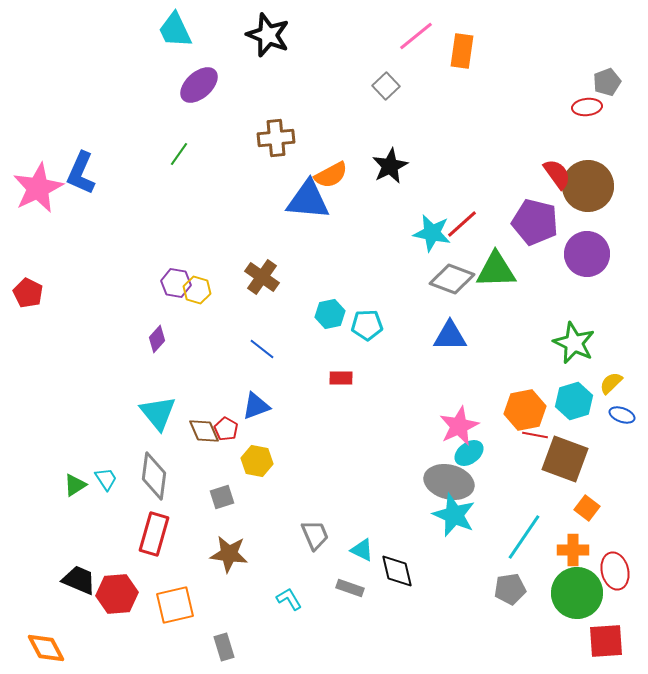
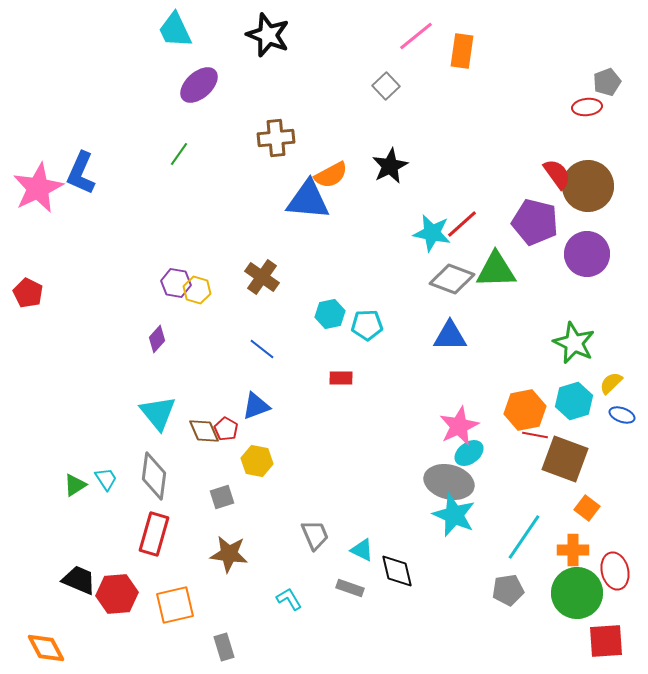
gray pentagon at (510, 589): moved 2 px left, 1 px down
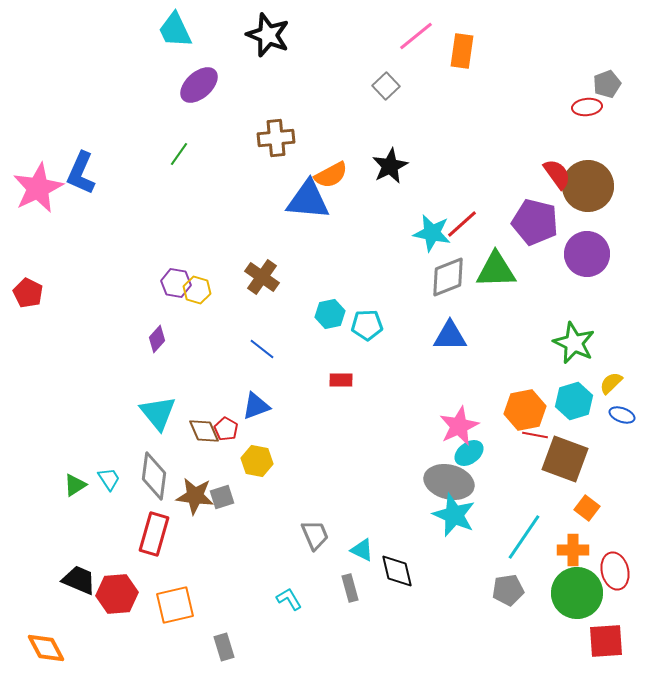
gray pentagon at (607, 82): moved 2 px down
gray diamond at (452, 279): moved 4 px left, 2 px up; rotated 42 degrees counterclockwise
red rectangle at (341, 378): moved 2 px down
cyan trapezoid at (106, 479): moved 3 px right
brown star at (229, 554): moved 34 px left, 58 px up
gray rectangle at (350, 588): rotated 56 degrees clockwise
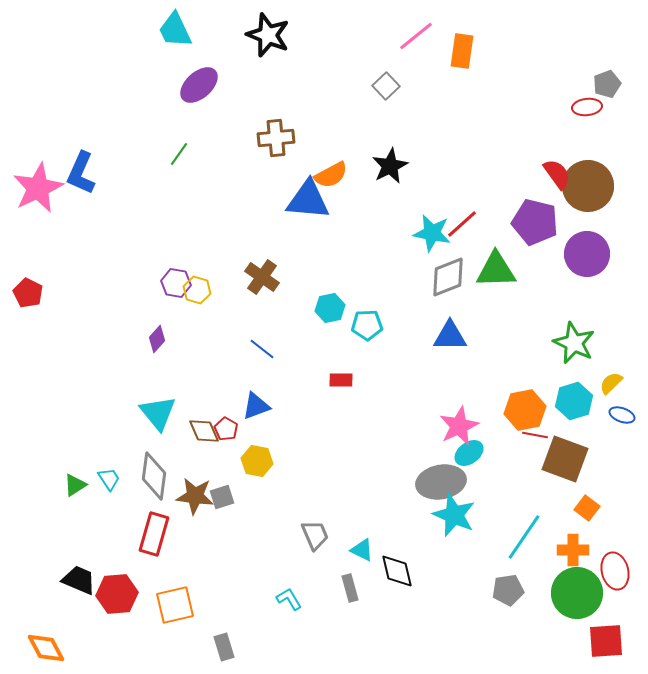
cyan hexagon at (330, 314): moved 6 px up
gray ellipse at (449, 482): moved 8 px left; rotated 24 degrees counterclockwise
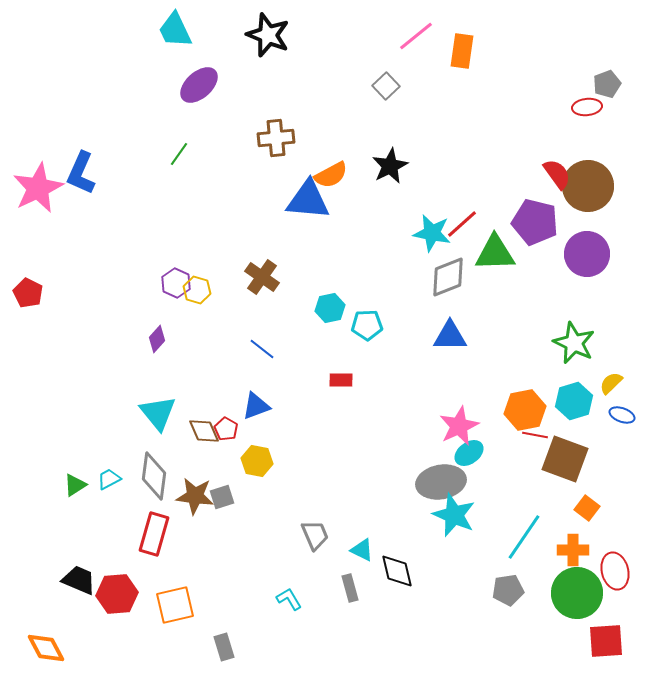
green triangle at (496, 270): moved 1 px left, 17 px up
purple hexagon at (176, 283): rotated 16 degrees clockwise
cyan trapezoid at (109, 479): rotated 85 degrees counterclockwise
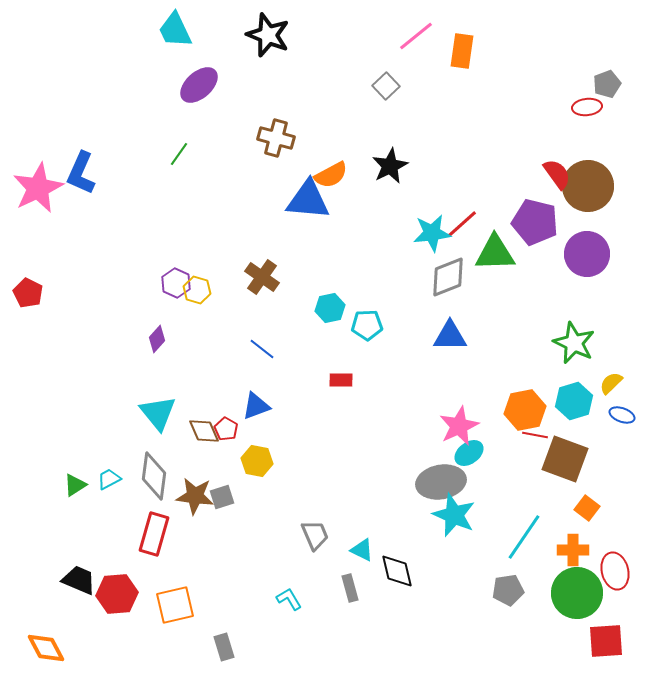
brown cross at (276, 138): rotated 21 degrees clockwise
cyan star at (432, 233): rotated 18 degrees counterclockwise
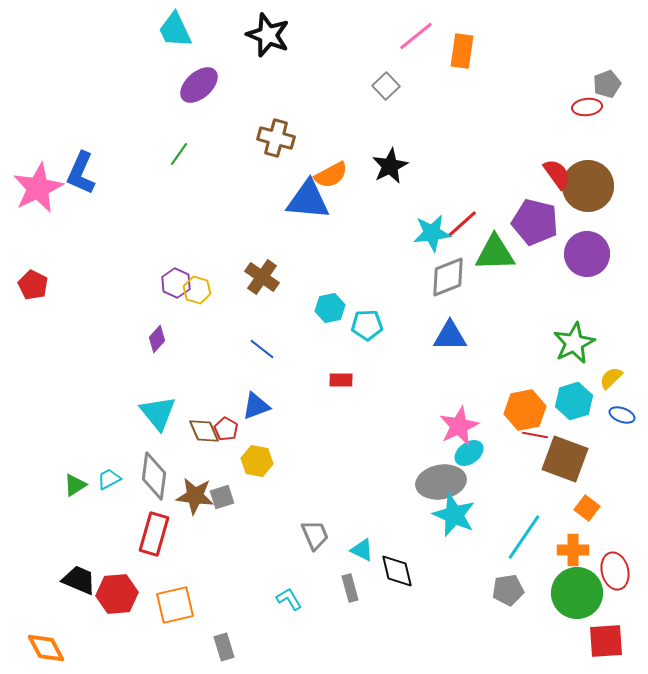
red pentagon at (28, 293): moved 5 px right, 8 px up
green star at (574, 343): rotated 21 degrees clockwise
yellow semicircle at (611, 383): moved 5 px up
